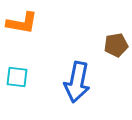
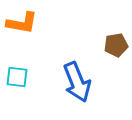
blue arrow: rotated 33 degrees counterclockwise
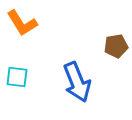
orange L-shape: rotated 48 degrees clockwise
brown pentagon: moved 1 px down
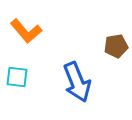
orange L-shape: moved 4 px right, 8 px down; rotated 8 degrees counterclockwise
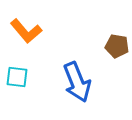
brown pentagon: moved 1 px right; rotated 20 degrees clockwise
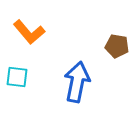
orange L-shape: moved 3 px right, 1 px down
blue arrow: rotated 147 degrees counterclockwise
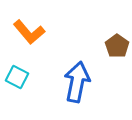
brown pentagon: rotated 25 degrees clockwise
cyan square: rotated 20 degrees clockwise
